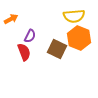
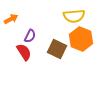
orange hexagon: moved 2 px right, 1 px down
red semicircle: rotated 12 degrees counterclockwise
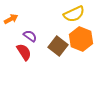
yellow semicircle: moved 2 px up; rotated 20 degrees counterclockwise
purple semicircle: rotated 80 degrees counterclockwise
brown square: moved 1 px right, 3 px up; rotated 12 degrees clockwise
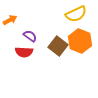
yellow semicircle: moved 2 px right
orange arrow: moved 1 px left, 1 px down
orange hexagon: moved 1 px left, 2 px down
red semicircle: rotated 126 degrees clockwise
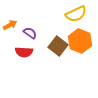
orange arrow: moved 5 px down
purple semicircle: moved 3 px up
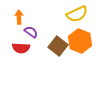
yellow semicircle: moved 1 px right
orange arrow: moved 9 px right, 8 px up; rotated 64 degrees counterclockwise
purple semicircle: moved 1 px right, 1 px up
red semicircle: moved 3 px left, 4 px up
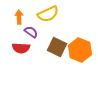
yellow semicircle: moved 29 px left
orange hexagon: moved 9 px down
brown square: moved 1 px left, 1 px down; rotated 12 degrees counterclockwise
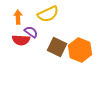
orange arrow: moved 1 px left
red semicircle: moved 8 px up
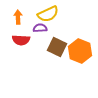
purple semicircle: moved 9 px right, 4 px up; rotated 40 degrees counterclockwise
orange hexagon: moved 1 px down
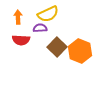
brown square: rotated 18 degrees clockwise
